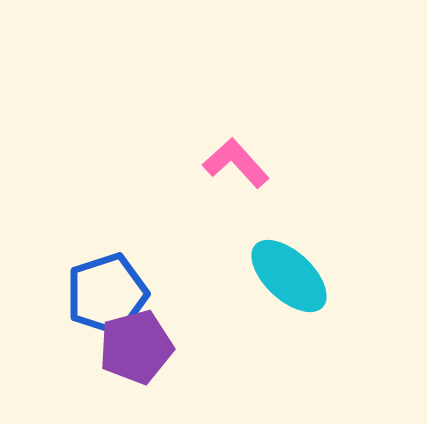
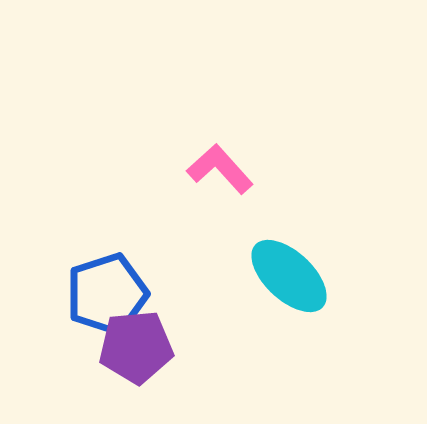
pink L-shape: moved 16 px left, 6 px down
purple pentagon: rotated 10 degrees clockwise
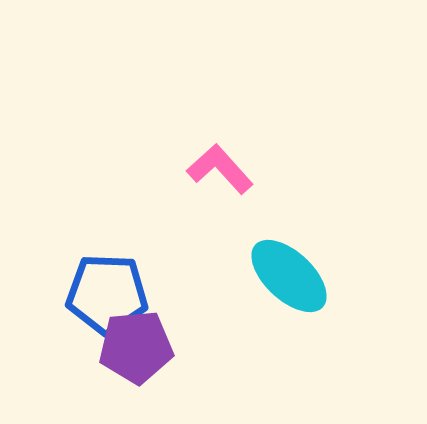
blue pentagon: rotated 20 degrees clockwise
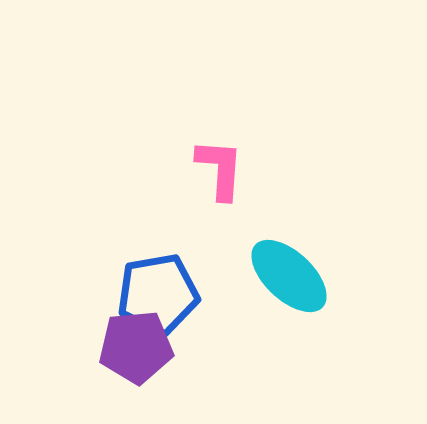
pink L-shape: rotated 46 degrees clockwise
blue pentagon: moved 51 px right; rotated 12 degrees counterclockwise
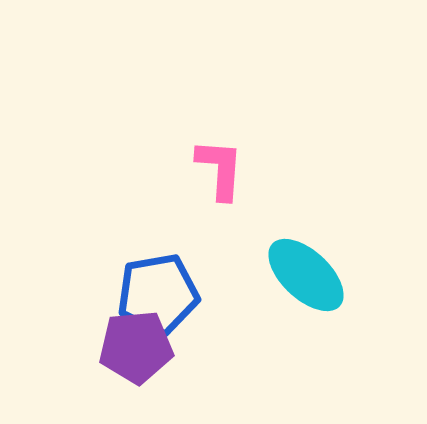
cyan ellipse: moved 17 px right, 1 px up
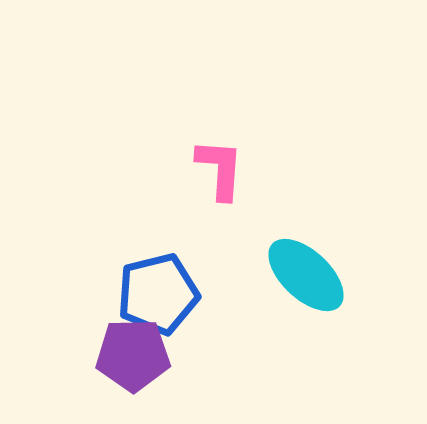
blue pentagon: rotated 4 degrees counterclockwise
purple pentagon: moved 3 px left, 8 px down; rotated 4 degrees clockwise
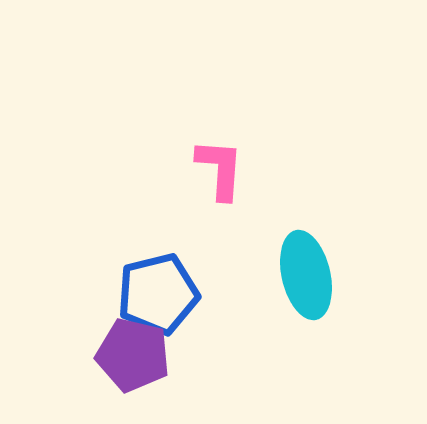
cyan ellipse: rotated 34 degrees clockwise
purple pentagon: rotated 14 degrees clockwise
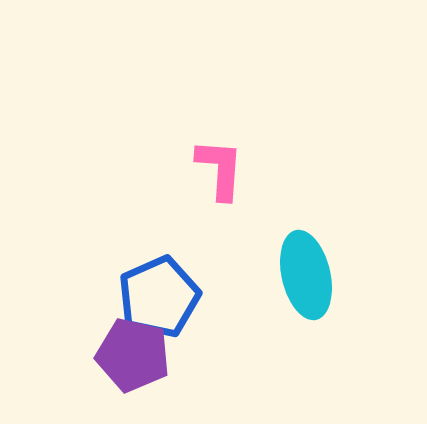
blue pentagon: moved 1 px right, 3 px down; rotated 10 degrees counterclockwise
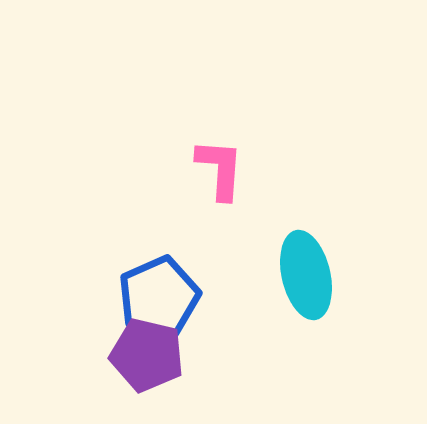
purple pentagon: moved 14 px right
